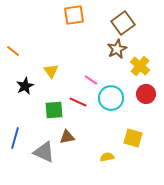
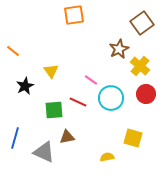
brown square: moved 19 px right
brown star: moved 2 px right
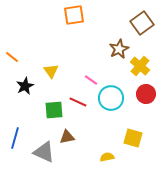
orange line: moved 1 px left, 6 px down
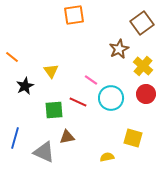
yellow cross: moved 3 px right
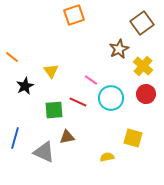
orange square: rotated 10 degrees counterclockwise
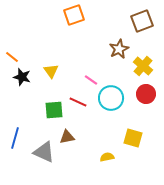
brown square: moved 2 px up; rotated 15 degrees clockwise
black star: moved 3 px left, 9 px up; rotated 30 degrees counterclockwise
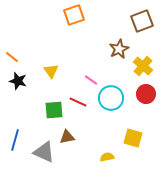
black star: moved 4 px left, 4 px down
blue line: moved 2 px down
